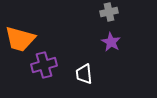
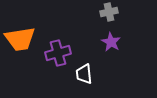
orange trapezoid: rotated 24 degrees counterclockwise
purple cross: moved 14 px right, 12 px up
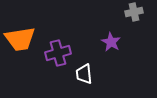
gray cross: moved 25 px right
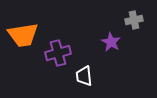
gray cross: moved 8 px down
orange trapezoid: moved 3 px right, 4 px up
white trapezoid: moved 2 px down
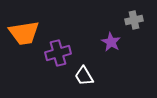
orange trapezoid: moved 1 px right, 2 px up
white trapezoid: rotated 25 degrees counterclockwise
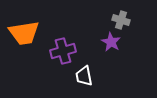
gray cross: moved 13 px left; rotated 30 degrees clockwise
purple cross: moved 5 px right, 2 px up
white trapezoid: rotated 20 degrees clockwise
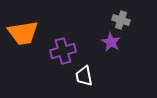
orange trapezoid: moved 1 px left
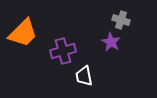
orange trapezoid: rotated 36 degrees counterclockwise
